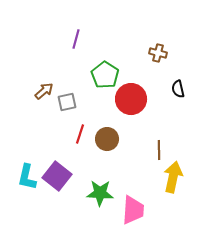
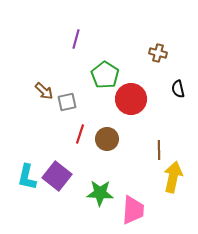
brown arrow: rotated 84 degrees clockwise
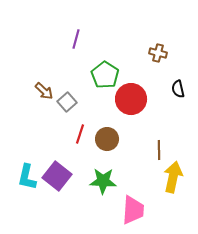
gray square: rotated 30 degrees counterclockwise
green star: moved 3 px right, 12 px up
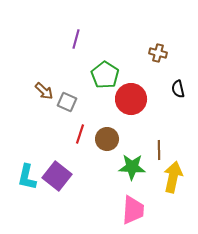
gray square: rotated 24 degrees counterclockwise
green star: moved 29 px right, 14 px up
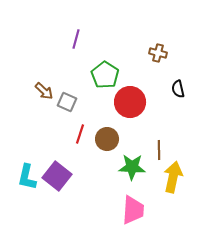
red circle: moved 1 px left, 3 px down
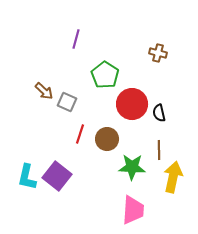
black semicircle: moved 19 px left, 24 px down
red circle: moved 2 px right, 2 px down
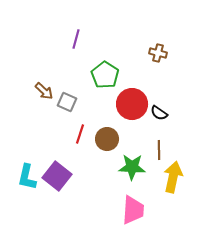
black semicircle: rotated 42 degrees counterclockwise
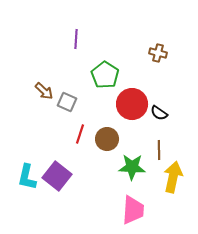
purple line: rotated 12 degrees counterclockwise
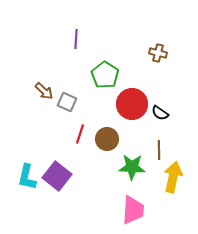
black semicircle: moved 1 px right
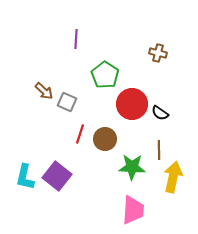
brown circle: moved 2 px left
cyan L-shape: moved 2 px left
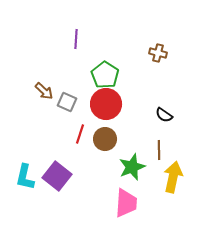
red circle: moved 26 px left
black semicircle: moved 4 px right, 2 px down
green star: rotated 24 degrees counterclockwise
pink trapezoid: moved 7 px left, 7 px up
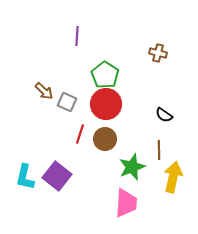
purple line: moved 1 px right, 3 px up
